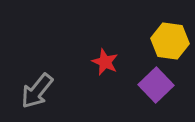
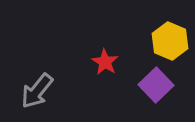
yellow hexagon: rotated 15 degrees clockwise
red star: rotated 8 degrees clockwise
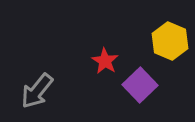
red star: moved 1 px up
purple square: moved 16 px left
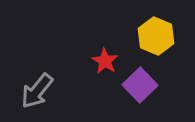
yellow hexagon: moved 14 px left, 5 px up
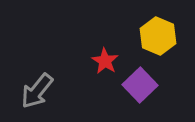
yellow hexagon: moved 2 px right
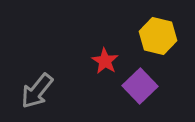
yellow hexagon: rotated 9 degrees counterclockwise
purple square: moved 1 px down
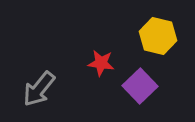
red star: moved 4 px left, 2 px down; rotated 24 degrees counterclockwise
gray arrow: moved 2 px right, 2 px up
